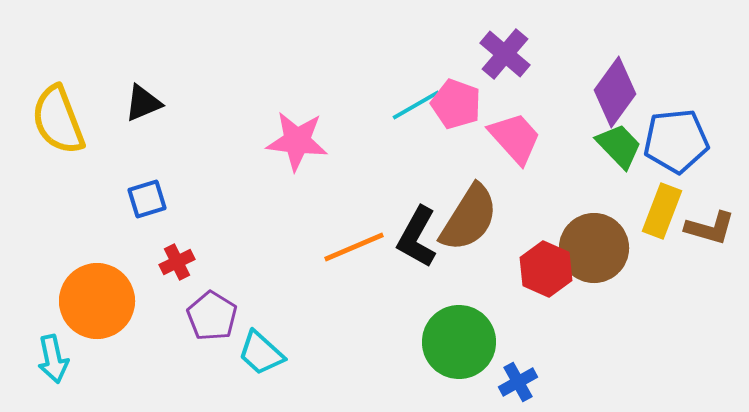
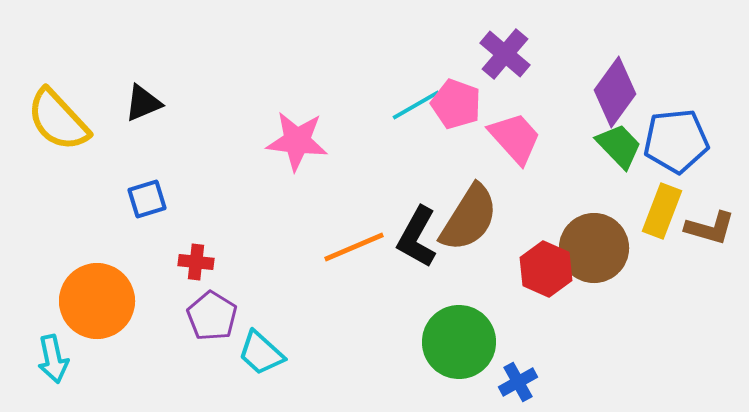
yellow semicircle: rotated 22 degrees counterclockwise
red cross: moved 19 px right; rotated 32 degrees clockwise
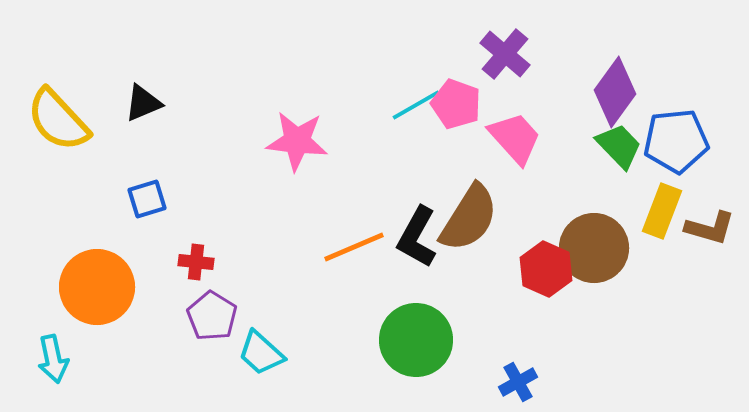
orange circle: moved 14 px up
green circle: moved 43 px left, 2 px up
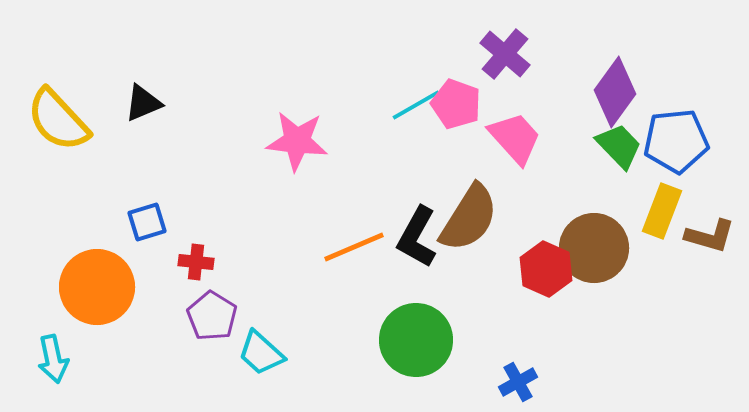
blue square: moved 23 px down
brown L-shape: moved 8 px down
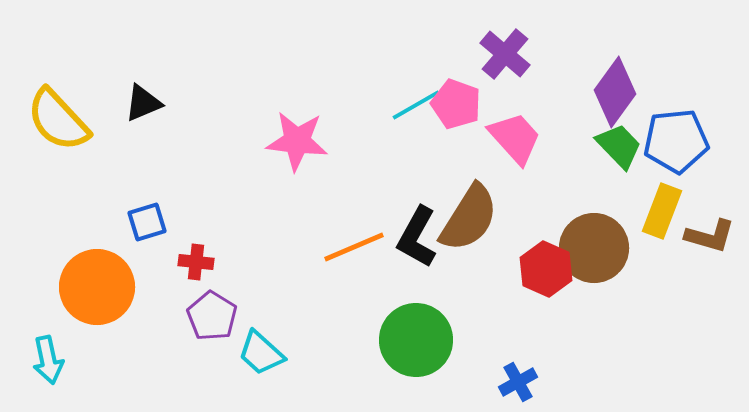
cyan arrow: moved 5 px left, 1 px down
